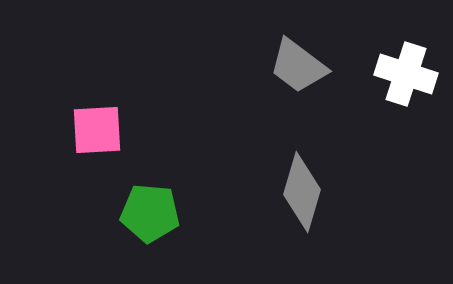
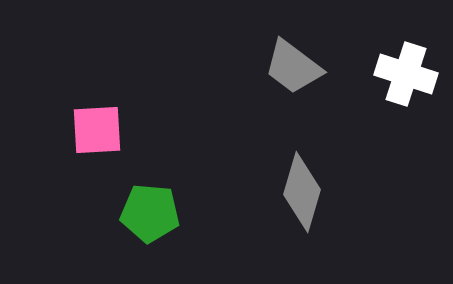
gray trapezoid: moved 5 px left, 1 px down
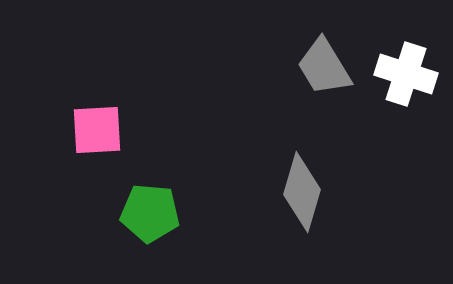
gray trapezoid: moved 31 px right; rotated 22 degrees clockwise
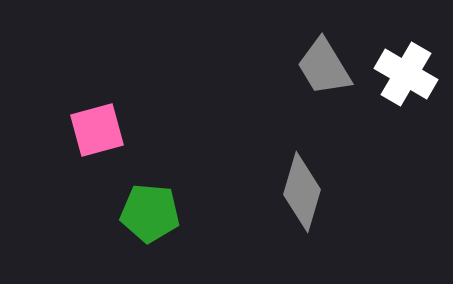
white cross: rotated 12 degrees clockwise
pink square: rotated 12 degrees counterclockwise
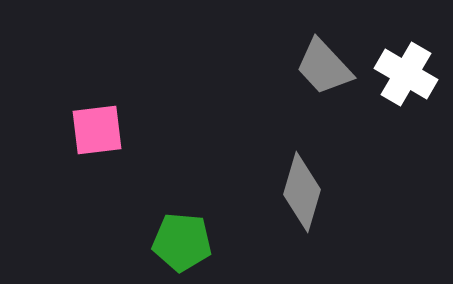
gray trapezoid: rotated 12 degrees counterclockwise
pink square: rotated 8 degrees clockwise
green pentagon: moved 32 px right, 29 px down
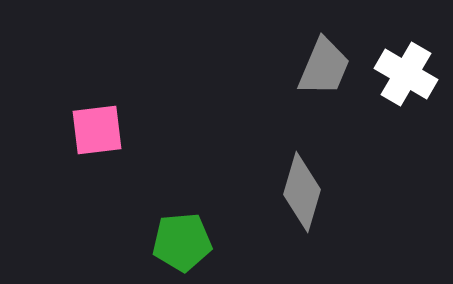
gray trapezoid: rotated 114 degrees counterclockwise
green pentagon: rotated 10 degrees counterclockwise
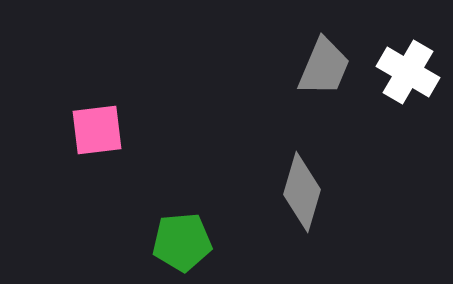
white cross: moved 2 px right, 2 px up
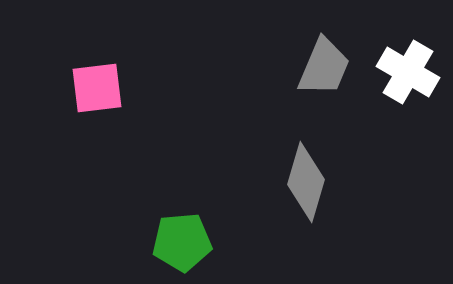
pink square: moved 42 px up
gray diamond: moved 4 px right, 10 px up
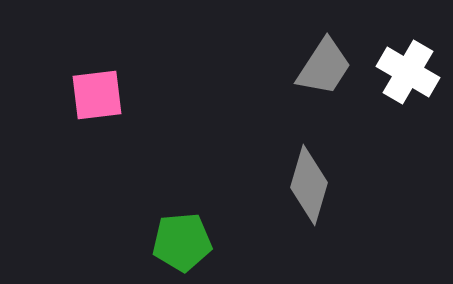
gray trapezoid: rotated 10 degrees clockwise
pink square: moved 7 px down
gray diamond: moved 3 px right, 3 px down
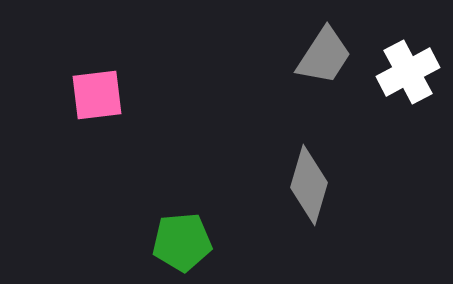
gray trapezoid: moved 11 px up
white cross: rotated 32 degrees clockwise
